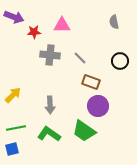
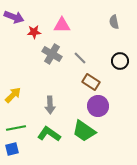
gray cross: moved 2 px right, 1 px up; rotated 24 degrees clockwise
brown rectangle: rotated 12 degrees clockwise
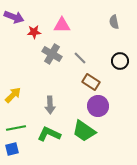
green L-shape: rotated 10 degrees counterclockwise
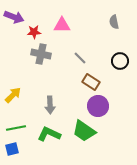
gray cross: moved 11 px left; rotated 18 degrees counterclockwise
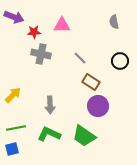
green trapezoid: moved 5 px down
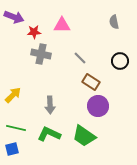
green line: rotated 24 degrees clockwise
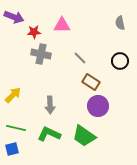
gray semicircle: moved 6 px right, 1 px down
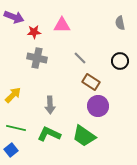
gray cross: moved 4 px left, 4 px down
blue square: moved 1 px left, 1 px down; rotated 24 degrees counterclockwise
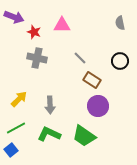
red star: rotated 24 degrees clockwise
brown rectangle: moved 1 px right, 2 px up
yellow arrow: moved 6 px right, 4 px down
green line: rotated 42 degrees counterclockwise
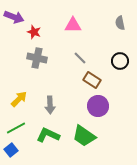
pink triangle: moved 11 px right
green L-shape: moved 1 px left, 1 px down
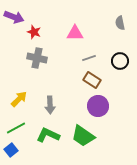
pink triangle: moved 2 px right, 8 px down
gray line: moved 9 px right; rotated 64 degrees counterclockwise
green trapezoid: moved 1 px left
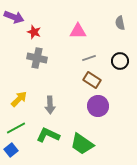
pink triangle: moved 3 px right, 2 px up
green trapezoid: moved 1 px left, 8 px down
